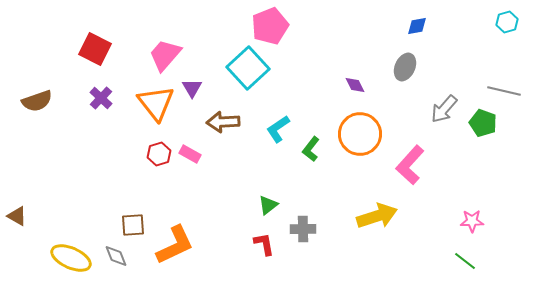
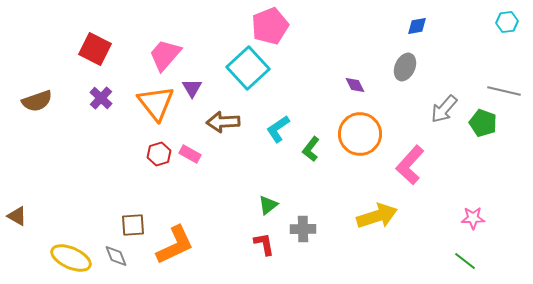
cyan hexagon: rotated 10 degrees clockwise
pink star: moved 1 px right, 3 px up
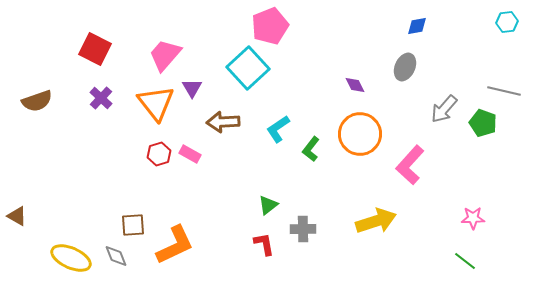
yellow arrow: moved 1 px left, 5 px down
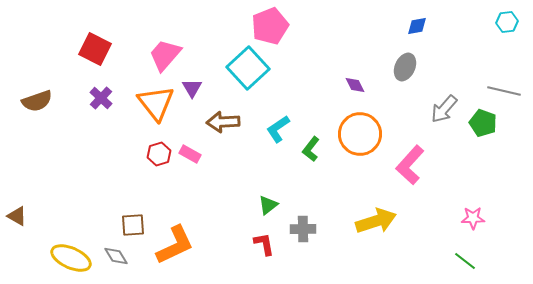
gray diamond: rotated 10 degrees counterclockwise
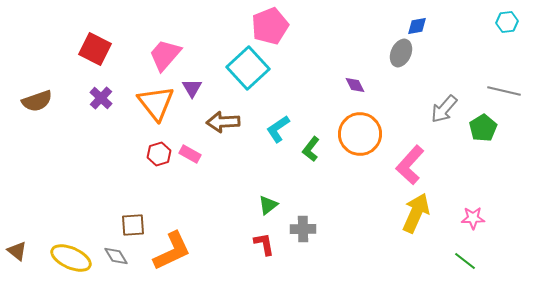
gray ellipse: moved 4 px left, 14 px up
green pentagon: moved 5 px down; rotated 20 degrees clockwise
brown triangle: moved 35 px down; rotated 10 degrees clockwise
yellow arrow: moved 40 px right, 8 px up; rotated 48 degrees counterclockwise
orange L-shape: moved 3 px left, 6 px down
